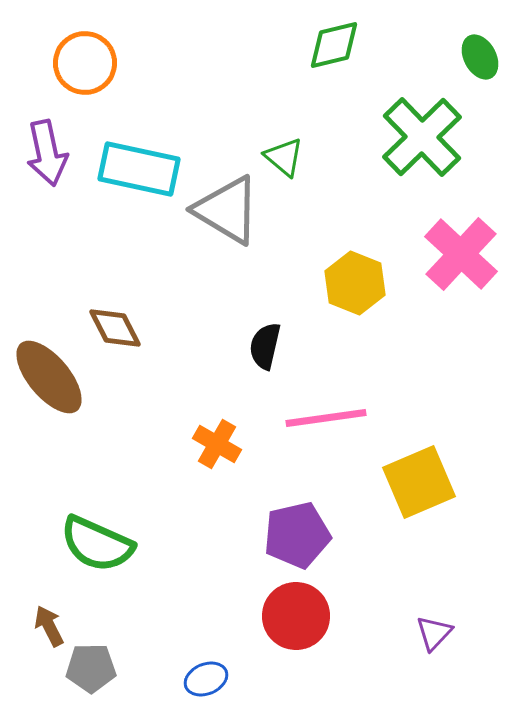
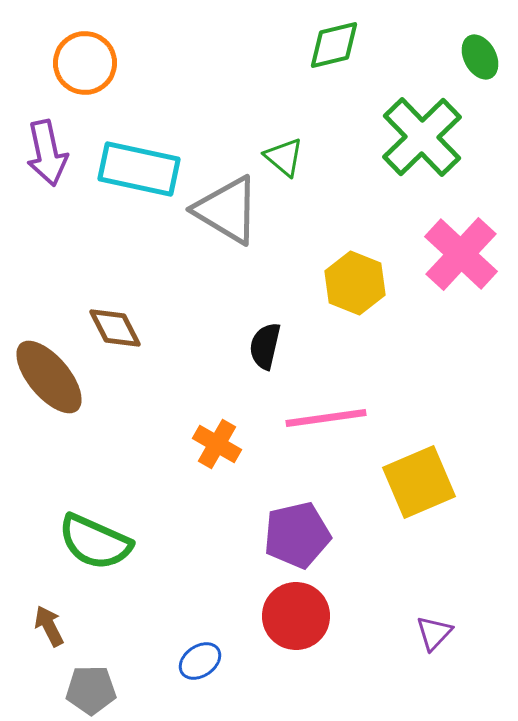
green semicircle: moved 2 px left, 2 px up
gray pentagon: moved 22 px down
blue ellipse: moved 6 px left, 18 px up; rotated 12 degrees counterclockwise
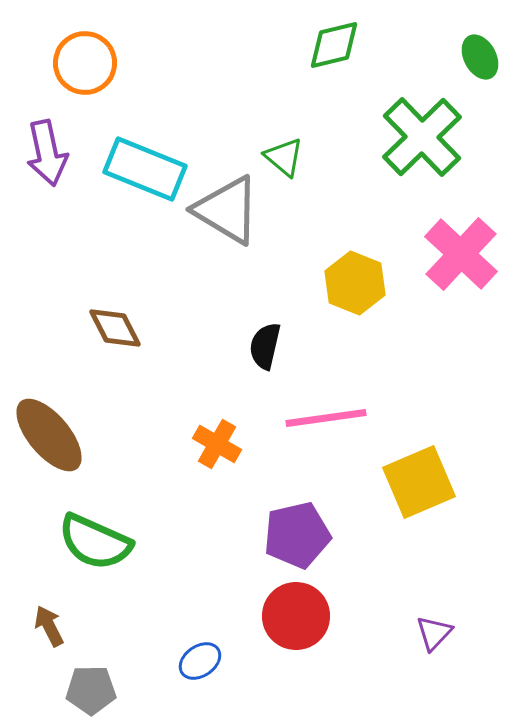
cyan rectangle: moved 6 px right; rotated 10 degrees clockwise
brown ellipse: moved 58 px down
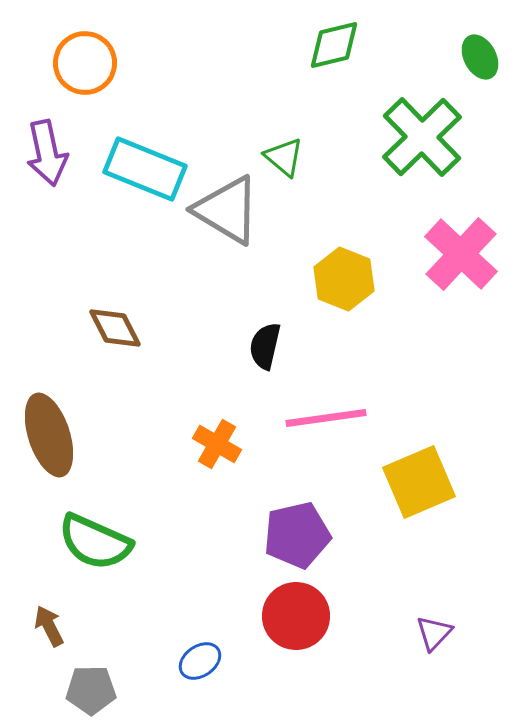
yellow hexagon: moved 11 px left, 4 px up
brown ellipse: rotated 22 degrees clockwise
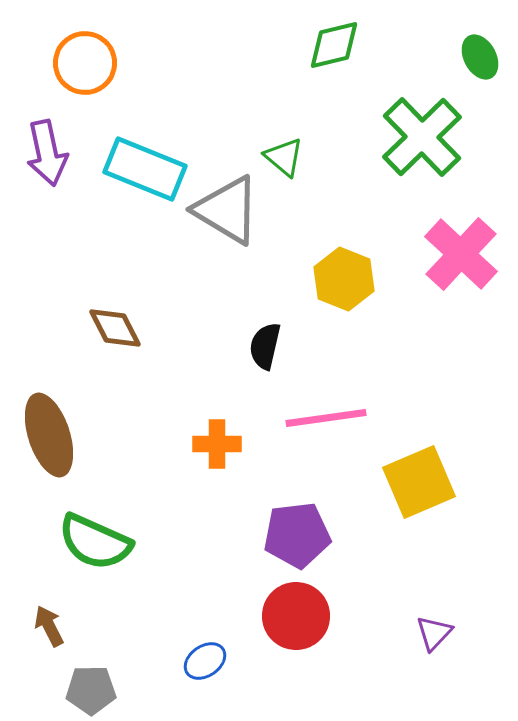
orange cross: rotated 30 degrees counterclockwise
purple pentagon: rotated 6 degrees clockwise
blue ellipse: moved 5 px right
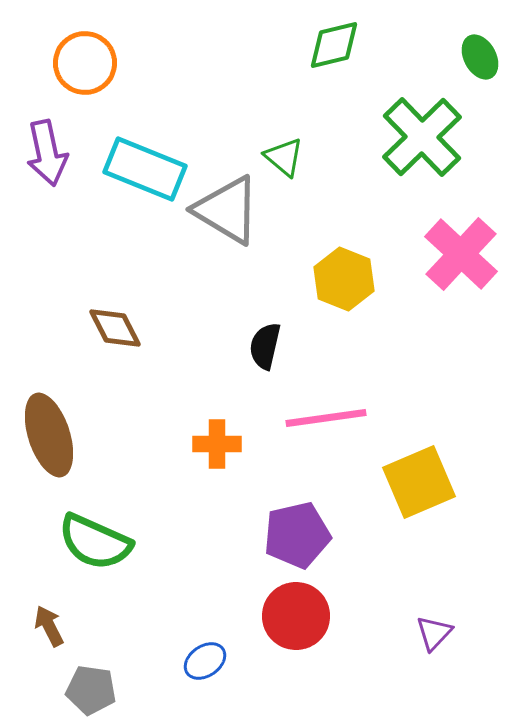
purple pentagon: rotated 6 degrees counterclockwise
gray pentagon: rotated 9 degrees clockwise
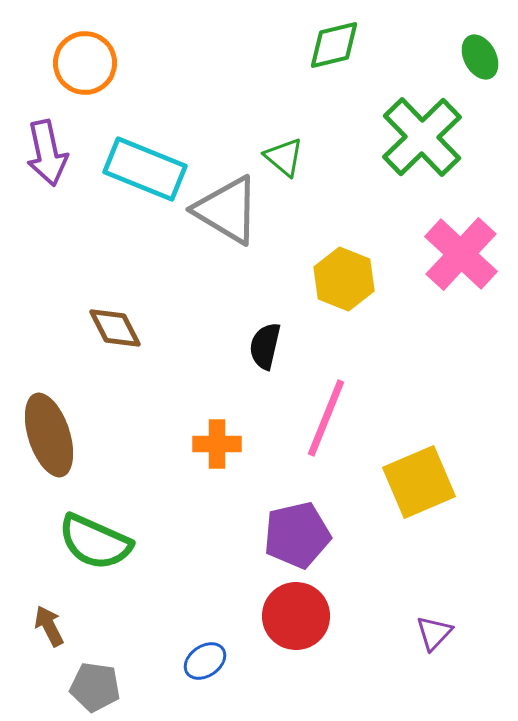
pink line: rotated 60 degrees counterclockwise
gray pentagon: moved 4 px right, 3 px up
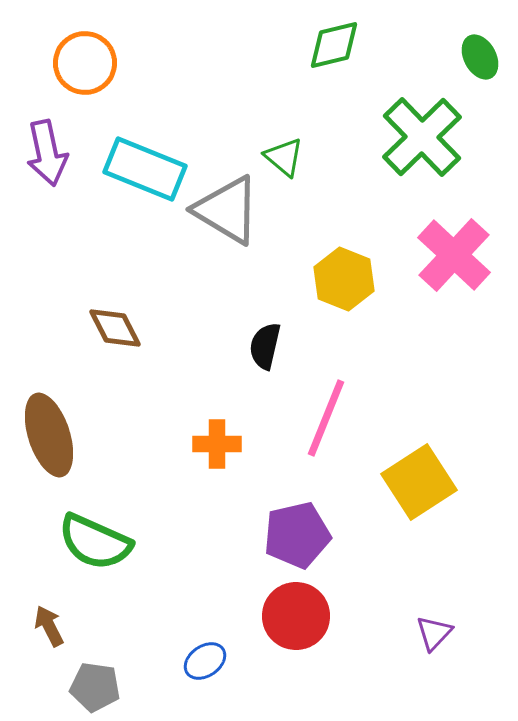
pink cross: moved 7 px left, 1 px down
yellow square: rotated 10 degrees counterclockwise
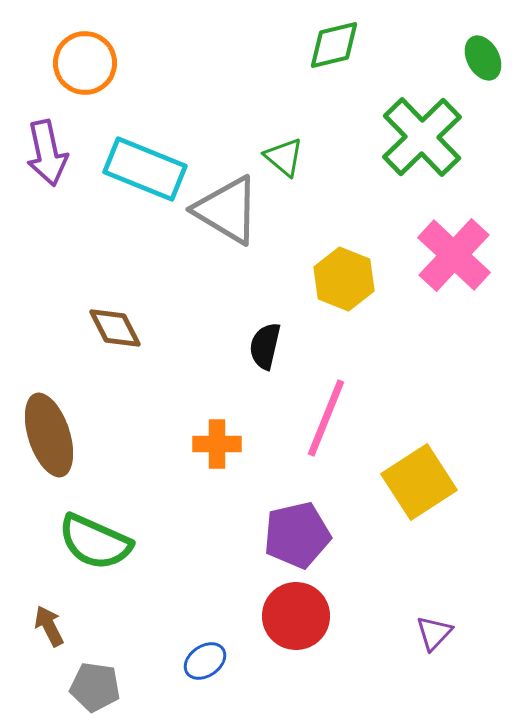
green ellipse: moved 3 px right, 1 px down
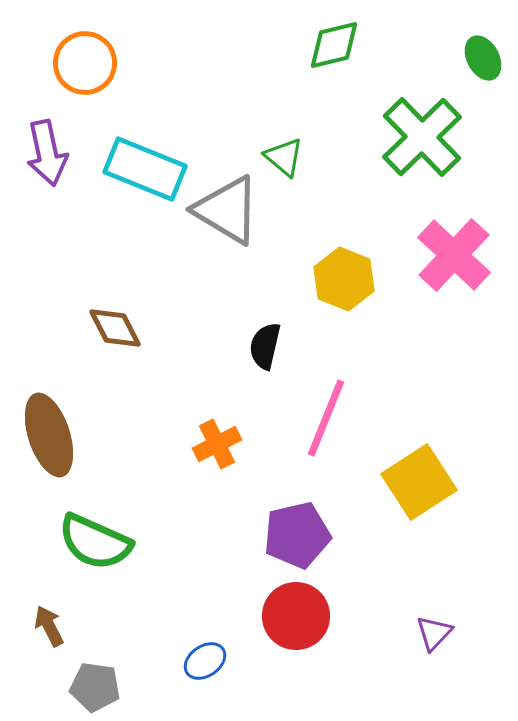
orange cross: rotated 27 degrees counterclockwise
